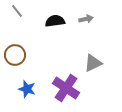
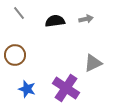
gray line: moved 2 px right, 2 px down
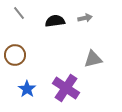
gray arrow: moved 1 px left, 1 px up
gray triangle: moved 4 px up; rotated 12 degrees clockwise
blue star: rotated 18 degrees clockwise
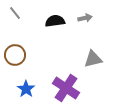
gray line: moved 4 px left
blue star: moved 1 px left
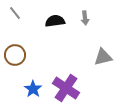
gray arrow: rotated 96 degrees clockwise
gray triangle: moved 10 px right, 2 px up
blue star: moved 7 px right
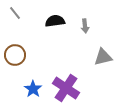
gray arrow: moved 8 px down
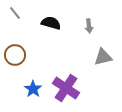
black semicircle: moved 4 px left, 2 px down; rotated 24 degrees clockwise
gray arrow: moved 4 px right
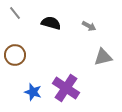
gray arrow: rotated 56 degrees counterclockwise
blue star: moved 3 px down; rotated 18 degrees counterclockwise
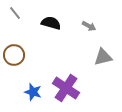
brown circle: moved 1 px left
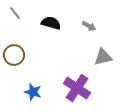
purple cross: moved 11 px right
